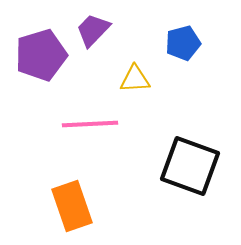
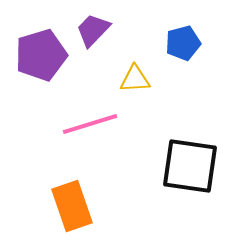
pink line: rotated 14 degrees counterclockwise
black square: rotated 12 degrees counterclockwise
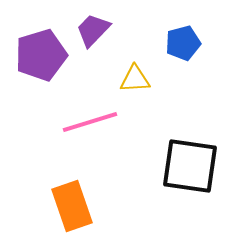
pink line: moved 2 px up
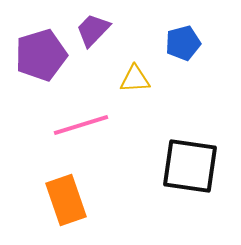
pink line: moved 9 px left, 3 px down
orange rectangle: moved 6 px left, 6 px up
